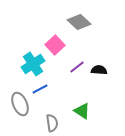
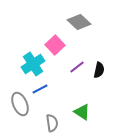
black semicircle: rotated 98 degrees clockwise
green triangle: moved 1 px down
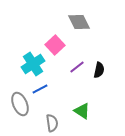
gray diamond: rotated 20 degrees clockwise
green triangle: moved 1 px up
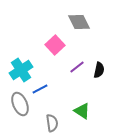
cyan cross: moved 12 px left, 6 px down
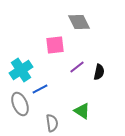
pink square: rotated 36 degrees clockwise
black semicircle: moved 2 px down
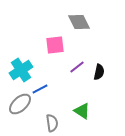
gray ellipse: rotated 70 degrees clockwise
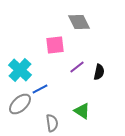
cyan cross: moved 1 px left; rotated 15 degrees counterclockwise
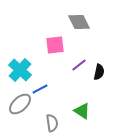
purple line: moved 2 px right, 2 px up
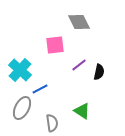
gray ellipse: moved 2 px right, 4 px down; rotated 20 degrees counterclockwise
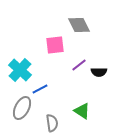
gray diamond: moved 3 px down
black semicircle: rotated 77 degrees clockwise
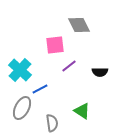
purple line: moved 10 px left, 1 px down
black semicircle: moved 1 px right
